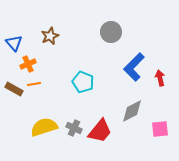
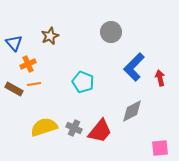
pink square: moved 19 px down
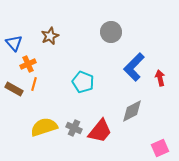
orange line: rotated 64 degrees counterclockwise
pink square: rotated 18 degrees counterclockwise
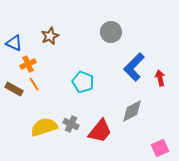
blue triangle: rotated 24 degrees counterclockwise
orange line: rotated 48 degrees counterclockwise
gray cross: moved 3 px left, 4 px up
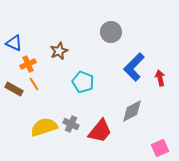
brown star: moved 9 px right, 15 px down
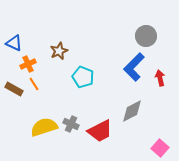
gray circle: moved 35 px right, 4 px down
cyan pentagon: moved 5 px up
red trapezoid: rotated 24 degrees clockwise
pink square: rotated 24 degrees counterclockwise
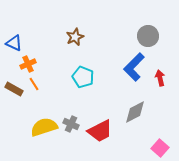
gray circle: moved 2 px right
brown star: moved 16 px right, 14 px up
gray diamond: moved 3 px right, 1 px down
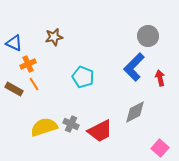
brown star: moved 21 px left; rotated 12 degrees clockwise
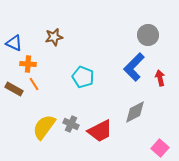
gray circle: moved 1 px up
orange cross: rotated 28 degrees clockwise
yellow semicircle: rotated 36 degrees counterclockwise
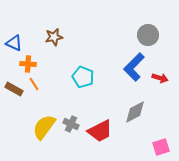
red arrow: rotated 119 degrees clockwise
pink square: moved 1 px right, 1 px up; rotated 30 degrees clockwise
